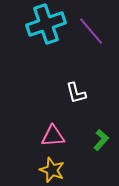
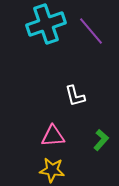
white L-shape: moved 1 px left, 3 px down
yellow star: rotated 15 degrees counterclockwise
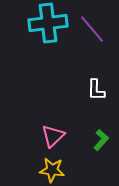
cyan cross: moved 2 px right, 1 px up; rotated 12 degrees clockwise
purple line: moved 1 px right, 2 px up
white L-shape: moved 21 px right, 6 px up; rotated 15 degrees clockwise
pink triangle: rotated 40 degrees counterclockwise
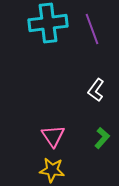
purple line: rotated 20 degrees clockwise
white L-shape: rotated 35 degrees clockwise
pink triangle: rotated 20 degrees counterclockwise
green L-shape: moved 1 px right, 2 px up
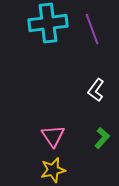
yellow star: moved 1 px right; rotated 20 degrees counterclockwise
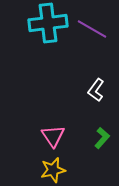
purple line: rotated 40 degrees counterclockwise
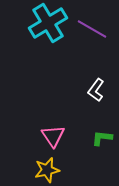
cyan cross: rotated 24 degrees counterclockwise
green L-shape: rotated 125 degrees counterclockwise
yellow star: moved 6 px left
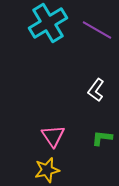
purple line: moved 5 px right, 1 px down
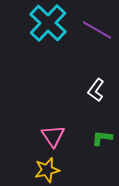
cyan cross: rotated 15 degrees counterclockwise
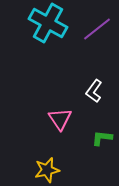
cyan cross: rotated 15 degrees counterclockwise
purple line: moved 1 px up; rotated 68 degrees counterclockwise
white L-shape: moved 2 px left, 1 px down
pink triangle: moved 7 px right, 17 px up
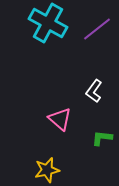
pink triangle: rotated 15 degrees counterclockwise
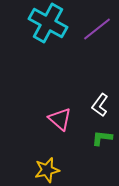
white L-shape: moved 6 px right, 14 px down
